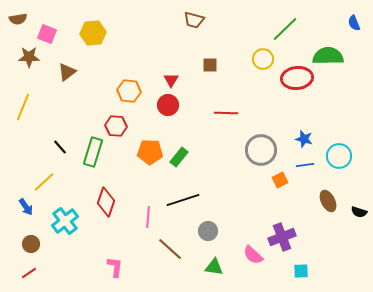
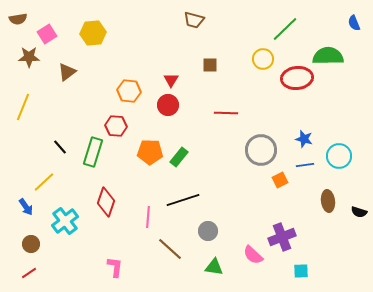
pink square at (47, 34): rotated 36 degrees clockwise
brown ellipse at (328, 201): rotated 20 degrees clockwise
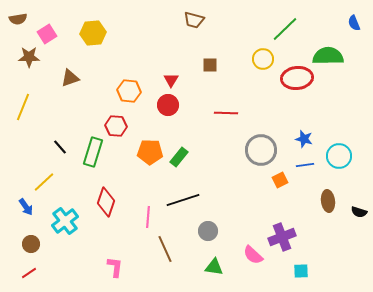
brown triangle at (67, 72): moved 3 px right, 6 px down; rotated 18 degrees clockwise
brown line at (170, 249): moved 5 px left; rotated 24 degrees clockwise
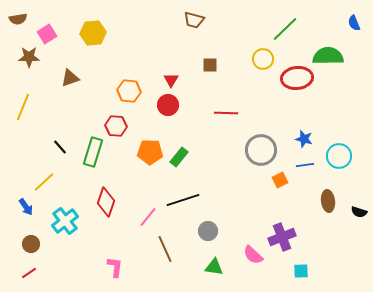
pink line at (148, 217): rotated 35 degrees clockwise
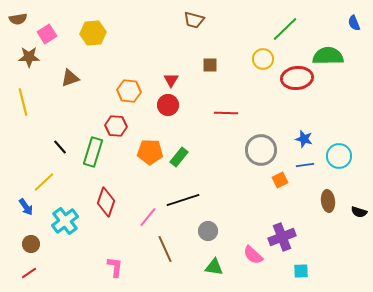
yellow line at (23, 107): moved 5 px up; rotated 36 degrees counterclockwise
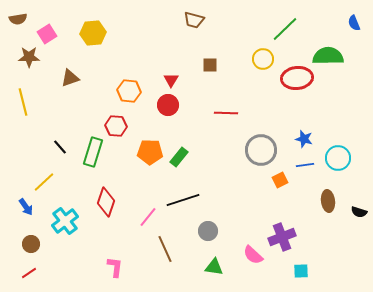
cyan circle at (339, 156): moved 1 px left, 2 px down
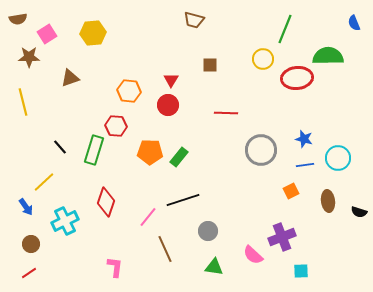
green line at (285, 29): rotated 24 degrees counterclockwise
green rectangle at (93, 152): moved 1 px right, 2 px up
orange square at (280, 180): moved 11 px right, 11 px down
cyan cross at (65, 221): rotated 12 degrees clockwise
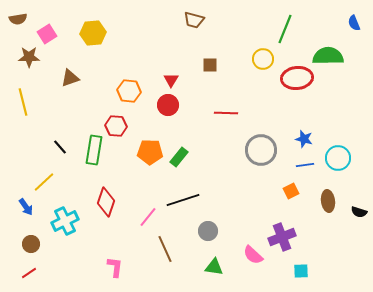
green rectangle at (94, 150): rotated 8 degrees counterclockwise
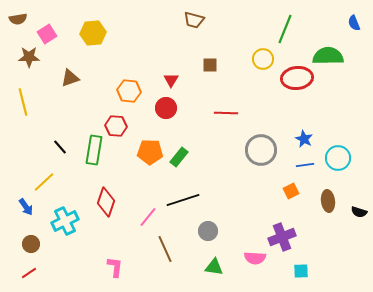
red circle at (168, 105): moved 2 px left, 3 px down
blue star at (304, 139): rotated 12 degrees clockwise
pink semicircle at (253, 255): moved 2 px right, 3 px down; rotated 40 degrees counterclockwise
